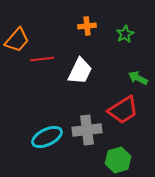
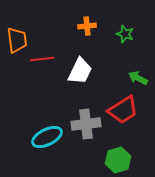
green star: rotated 24 degrees counterclockwise
orange trapezoid: rotated 48 degrees counterclockwise
gray cross: moved 1 px left, 6 px up
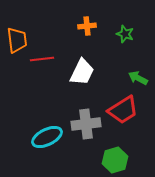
white trapezoid: moved 2 px right, 1 px down
green hexagon: moved 3 px left
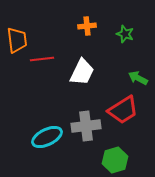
gray cross: moved 2 px down
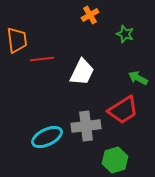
orange cross: moved 3 px right, 11 px up; rotated 24 degrees counterclockwise
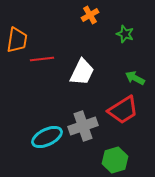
orange trapezoid: rotated 16 degrees clockwise
green arrow: moved 3 px left
gray cross: moved 3 px left; rotated 12 degrees counterclockwise
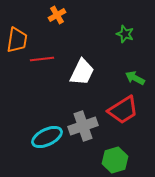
orange cross: moved 33 px left
